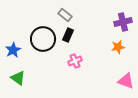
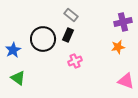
gray rectangle: moved 6 px right
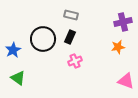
gray rectangle: rotated 24 degrees counterclockwise
black rectangle: moved 2 px right, 2 px down
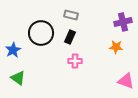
black circle: moved 2 px left, 6 px up
orange star: moved 2 px left; rotated 16 degrees clockwise
pink cross: rotated 24 degrees clockwise
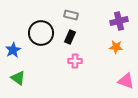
purple cross: moved 4 px left, 1 px up
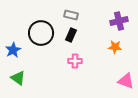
black rectangle: moved 1 px right, 2 px up
orange star: moved 1 px left
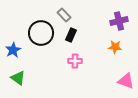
gray rectangle: moved 7 px left; rotated 32 degrees clockwise
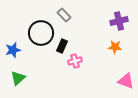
black rectangle: moved 9 px left, 11 px down
blue star: rotated 14 degrees clockwise
pink cross: rotated 16 degrees counterclockwise
green triangle: rotated 42 degrees clockwise
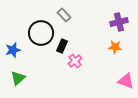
purple cross: moved 1 px down
pink cross: rotated 24 degrees counterclockwise
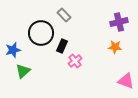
green triangle: moved 5 px right, 7 px up
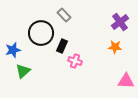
purple cross: moved 1 px right; rotated 24 degrees counterclockwise
pink cross: rotated 32 degrees counterclockwise
pink triangle: rotated 18 degrees counterclockwise
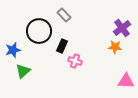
purple cross: moved 2 px right, 6 px down
black circle: moved 2 px left, 2 px up
